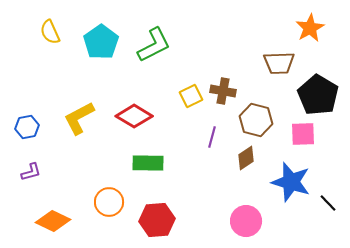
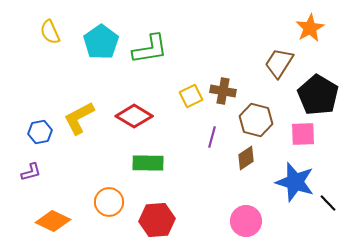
green L-shape: moved 4 px left, 4 px down; rotated 18 degrees clockwise
brown trapezoid: rotated 124 degrees clockwise
blue hexagon: moved 13 px right, 5 px down
blue star: moved 4 px right
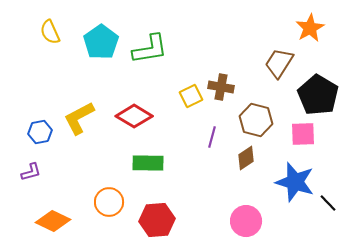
brown cross: moved 2 px left, 4 px up
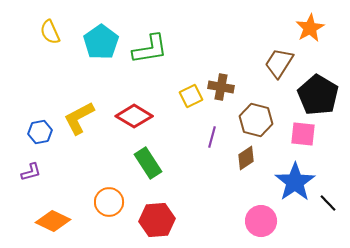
pink square: rotated 8 degrees clockwise
green rectangle: rotated 56 degrees clockwise
blue star: rotated 21 degrees clockwise
pink circle: moved 15 px right
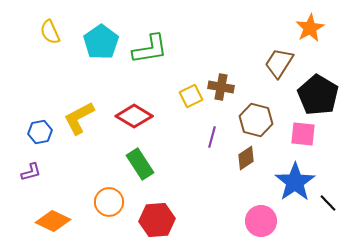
green rectangle: moved 8 px left, 1 px down
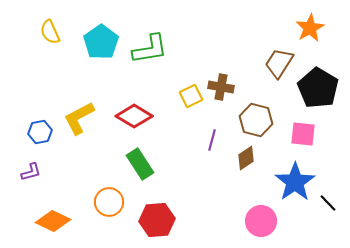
black pentagon: moved 7 px up
purple line: moved 3 px down
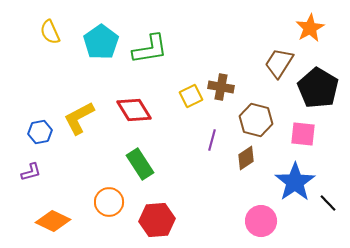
red diamond: moved 6 px up; rotated 27 degrees clockwise
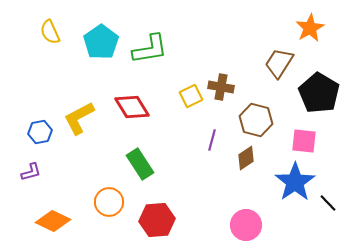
black pentagon: moved 1 px right, 5 px down
red diamond: moved 2 px left, 3 px up
pink square: moved 1 px right, 7 px down
pink circle: moved 15 px left, 4 px down
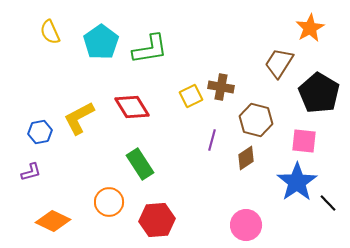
blue star: moved 2 px right
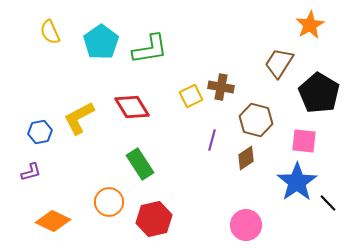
orange star: moved 3 px up
red hexagon: moved 3 px left, 1 px up; rotated 8 degrees counterclockwise
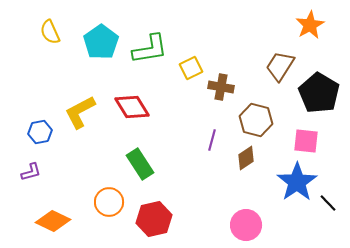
brown trapezoid: moved 1 px right, 3 px down
yellow square: moved 28 px up
yellow L-shape: moved 1 px right, 6 px up
pink square: moved 2 px right
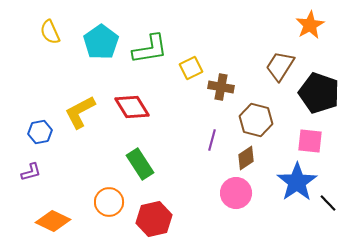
black pentagon: rotated 12 degrees counterclockwise
pink square: moved 4 px right
pink circle: moved 10 px left, 32 px up
